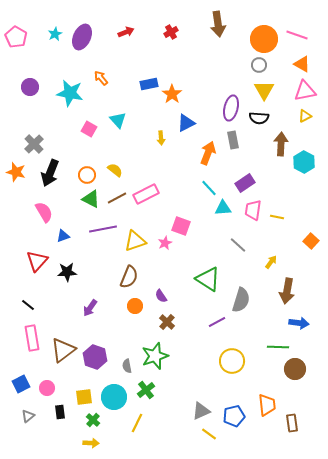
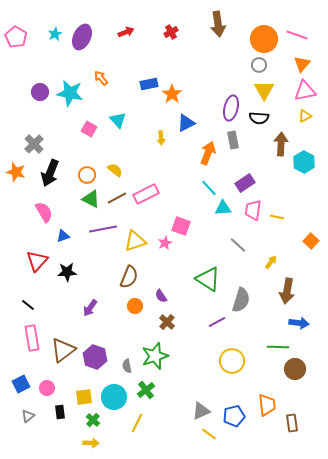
orange triangle at (302, 64): rotated 42 degrees clockwise
purple circle at (30, 87): moved 10 px right, 5 px down
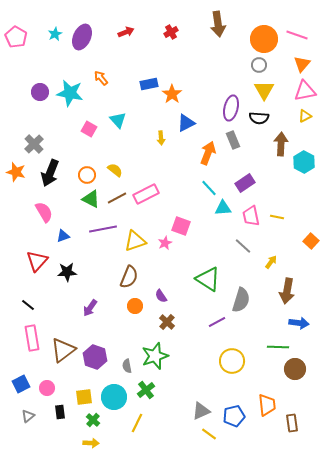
gray rectangle at (233, 140): rotated 12 degrees counterclockwise
pink trapezoid at (253, 210): moved 2 px left, 6 px down; rotated 20 degrees counterclockwise
gray line at (238, 245): moved 5 px right, 1 px down
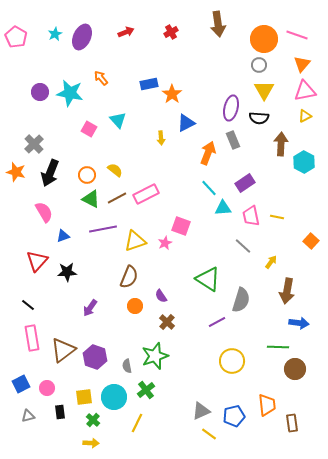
gray triangle at (28, 416): rotated 24 degrees clockwise
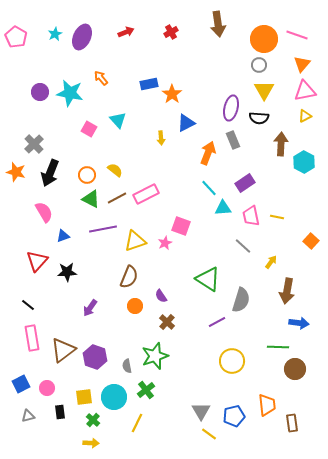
gray triangle at (201, 411): rotated 36 degrees counterclockwise
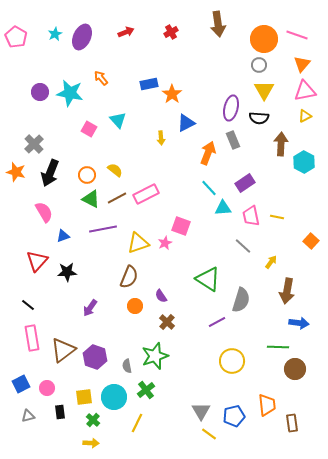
yellow triangle at (135, 241): moved 3 px right, 2 px down
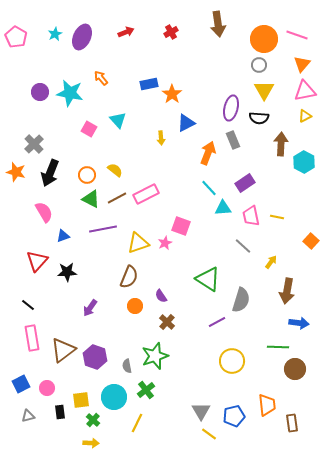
yellow square at (84, 397): moved 3 px left, 3 px down
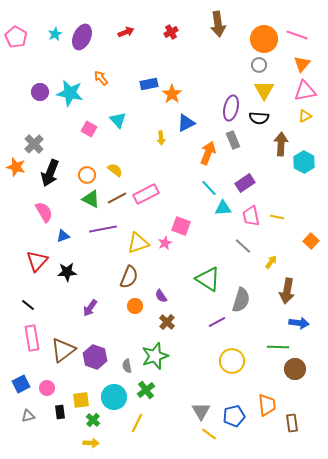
orange star at (16, 172): moved 5 px up
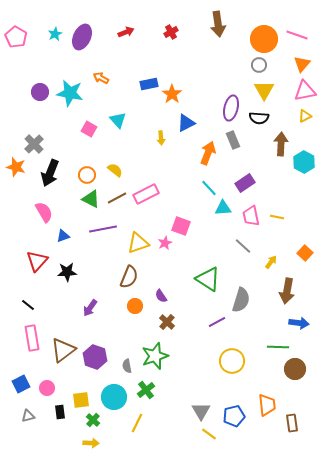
orange arrow at (101, 78): rotated 21 degrees counterclockwise
orange square at (311, 241): moved 6 px left, 12 px down
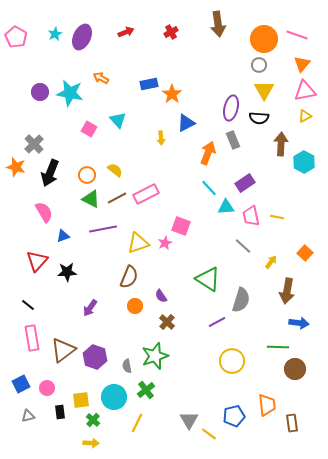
cyan triangle at (223, 208): moved 3 px right, 1 px up
gray triangle at (201, 411): moved 12 px left, 9 px down
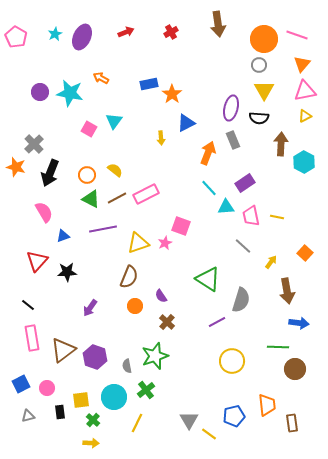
cyan triangle at (118, 120): moved 4 px left, 1 px down; rotated 18 degrees clockwise
brown arrow at (287, 291): rotated 20 degrees counterclockwise
